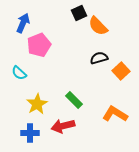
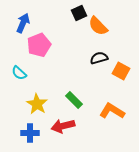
orange square: rotated 18 degrees counterclockwise
yellow star: rotated 10 degrees counterclockwise
orange L-shape: moved 3 px left, 3 px up
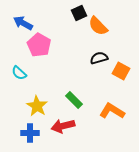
blue arrow: rotated 84 degrees counterclockwise
pink pentagon: rotated 20 degrees counterclockwise
yellow star: moved 2 px down
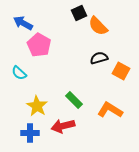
orange L-shape: moved 2 px left, 1 px up
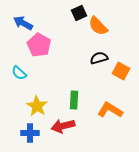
green rectangle: rotated 48 degrees clockwise
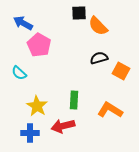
black square: rotated 21 degrees clockwise
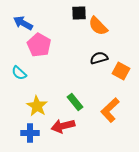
green rectangle: moved 1 px right, 2 px down; rotated 42 degrees counterclockwise
orange L-shape: rotated 75 degrees counterclockwise
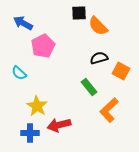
pink pentagon: moved 4 px right, 1 px down; rotated 15 degrees clockwise
green rectangle: moved 14 px right, 15 px up
orange L-shape: moved 1 px left
red arrow: moved 4 px left, 1 px up
